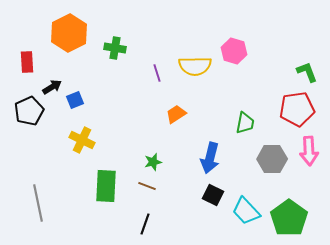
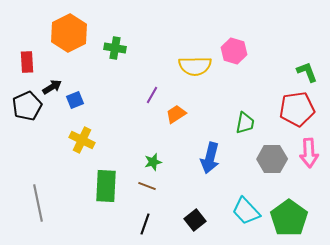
purple line: moved 5 px left, 22 px down; rotated 48 degrees clockwise
black pentagon: moved 2 px left, 5 px up
pink arrow: moved 2 px down
black square: moved 18 px left, 25 px down; rotated 25 degrees clockwise
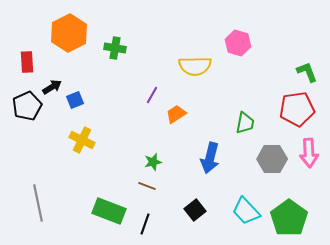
pink hexagon: moved 4 px right, 8 px up
green rectangle: moved 3 px right, 25 px down; rotated 72 degrees counterclockwise
black square: moved 10 px up
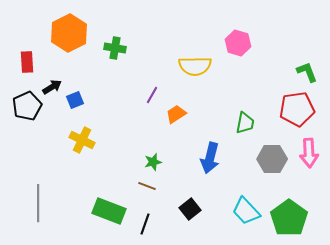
gray line: rotated 12 degrees clockwise
black square: moved 5 px left, 1 px up
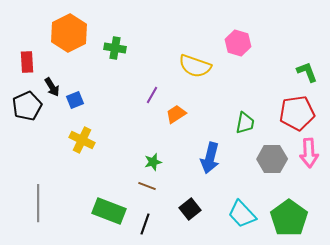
yellow semicircle: rotated 20 degrees clockwise
black arrow: rotated 90 degrees clockwise
red pentagon: moved 4 px down
cyan trapezoid: moved 4 px left, 3 px down
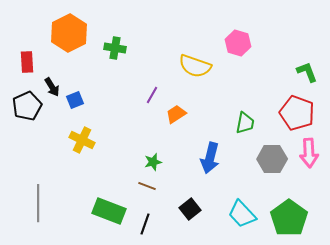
red pentagon: rotated 28 degrees clockwise
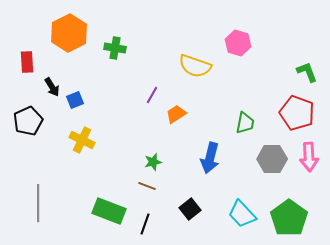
black pentagon: moved 1 px right, 15 px down
pink arrow: moved 4 px down
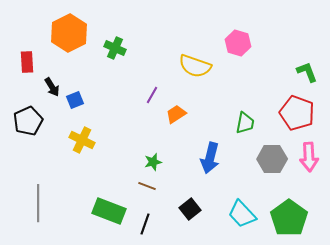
green cross: rotated 15 degrees clockwise
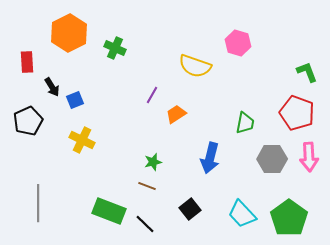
black line: rotated 65 degrees counterclockwise
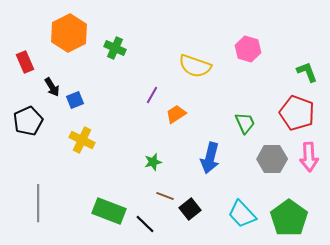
pink hexagon: moved 10 px right, 6 px down
red rectangle: moved 2 px left; rotated 20 degrees counterclockwise
green trapezoid: rotated 35 degrees counterclockwise
brown line: moved 18 px right, 10 px down
